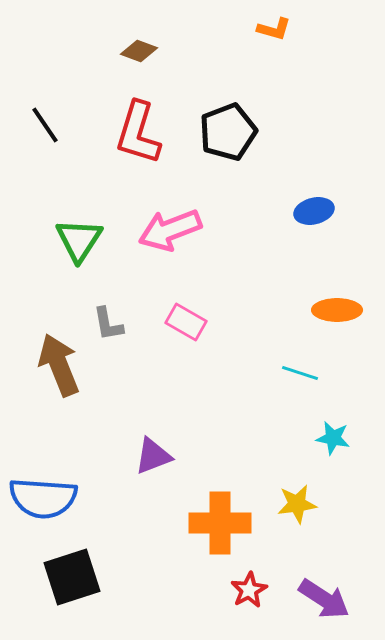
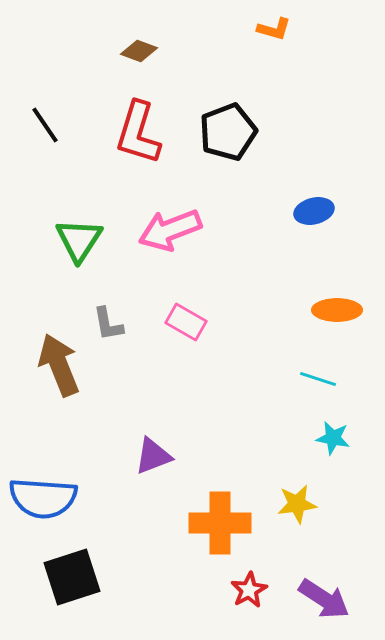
cyan line: moved 18 px right, 6 px down
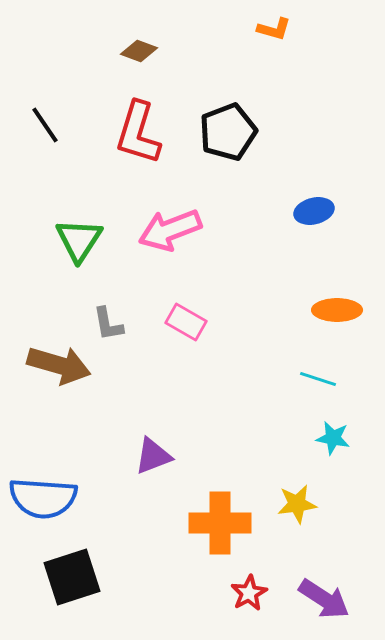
brown arrow: rotated 128 degrees clockwise
red star: moved 3 px down
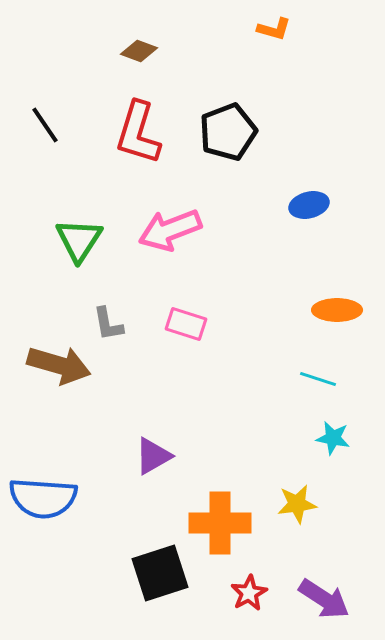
blue ellipse: moved 5 px left, 6 px up
pink rectangle: moved 2 px down; rotated 12 degrees counterclockwise
purple triangle: rotated 9 degrees counterclockwise
black square: moved 88 px right, 4 px up
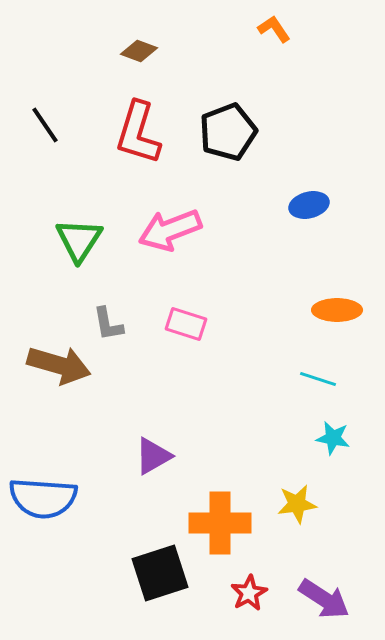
orange L-shape: rotated 140 degrees counterclockwise
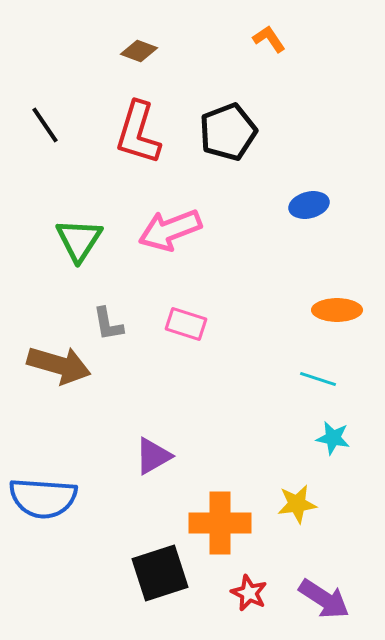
orange L-shape: moved 5 px left, 10 px down
red star: rotated 18 degrees counterclockwise
